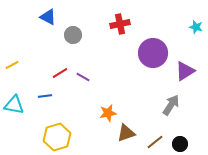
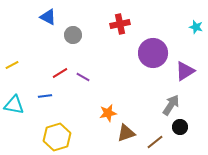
black circle: moved 17 px up
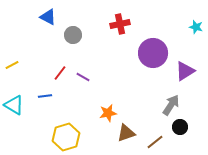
red line: rotated 21 degrees counterclockwise
cyan triangle: rotated 20 degrees clockwise
yellow hexagon: moved 9 px right
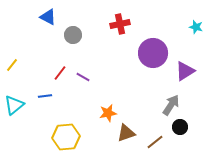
yellow line: rotated 24 degrees counterclockwise
cyan triangle: rotated 50 degrees clockwise
yellow hexagon: rotated 12 degrees clockwise
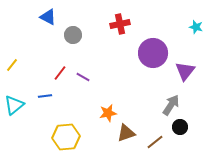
purple triangle: rotated 20 degrees counterclockwise
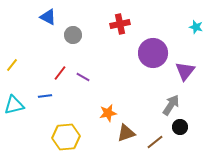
cyan triangle: rotated 25 degrees clockwise
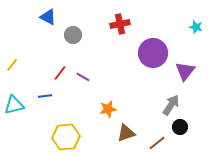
orange star: moved 4 px up
brown line: moved 2 px right, 1 px down
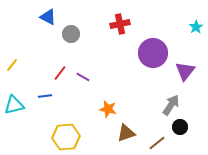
cyan star: rotated 24 degrees clockwise
gray circle: moved 2 px left, 1 px up
orange star: rotated 24 degrees clockwise
